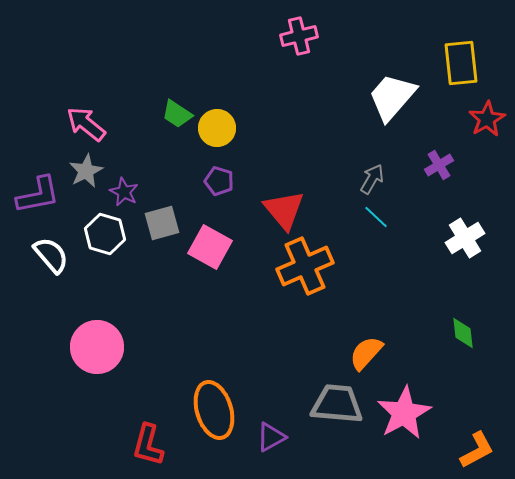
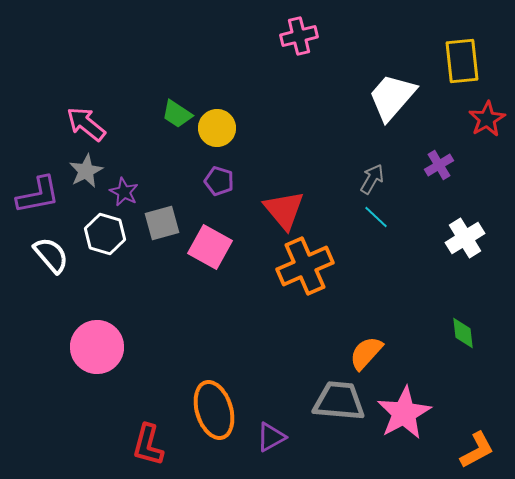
yellow rectangle: moved 1 px right, 2 px up
gray trapezoid: moved 2 px right, 3 px up
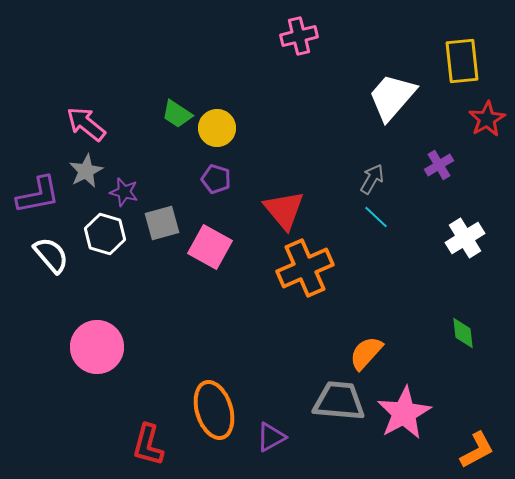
purple pentagon: moved 3 px left, 2 px up
purple star: rotated 12 degrees counterclockwise
orange cross: moved 2 px down
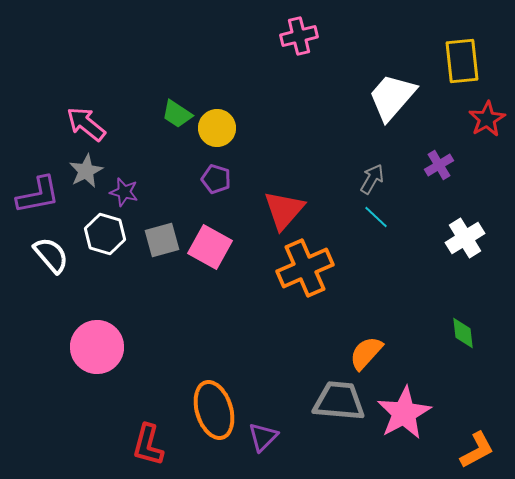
red triangle: rotated 21 degrees clockwise
gray square: moved 17 px down
purple triangle: moved 8 px left; rotated 16 degrees counterclockwise
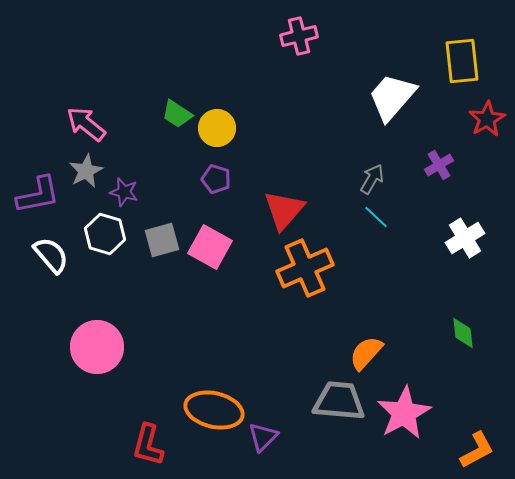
orange ellipse: rotated 60 degrees counterclockwise
